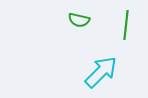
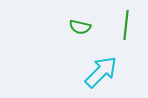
green semicircle: moved 1 px right, 7 px down
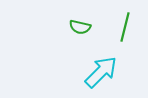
green line: moved 1 px left, 2 px down; rotated 8 degrees clockwise
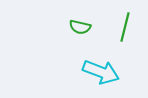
cyan arrow: rotated 66 degrees clockwise
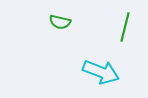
green semicircle: moved 20 px left, 5 px up
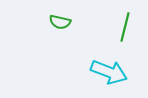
cyan arrow: moved 8 px right
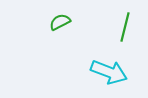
green semicircle: rotated 140 degrees clockwise
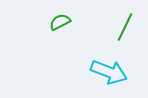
green line: rotated 12 degrees clockwise
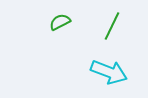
green line: moved 13 px left, 1 px up
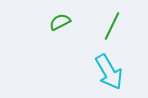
cyan arrow: rotated 39 degrees clockwise
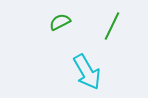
cyan arrow: moved 22 px left
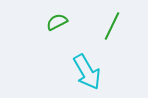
green semicircle: moved 3 px left
